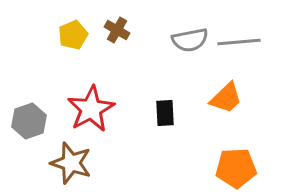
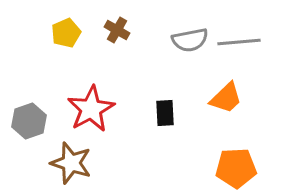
yellow pentagon: moved 7 px left, 2 px up
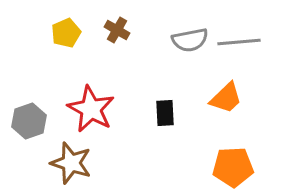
red star: rotated 15 degrees counterclockwise
orange pentagon: moved 3 px left, 1 px up
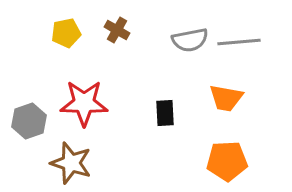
yellow pentagon: rotated 12 degrees clockwise
orange trapezoid: rotated 54 degrees clockwise
red star: moved 7 px left, 6 px up; rotated 27 degrees counterclockwise
orange pentagon: moved 6 px left, 6 px up
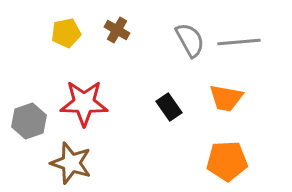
gray semicircle: rotated 108 degrees counterclockwise
black rectangle: moved 4 px right, 6 px up; rotated 32 degrees counterclockwise
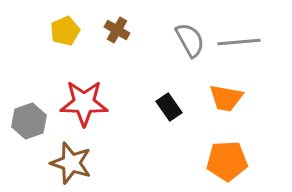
yellow pentagon: moved 1 px left, 2 px up; rotated 12 degrees counterclockwise
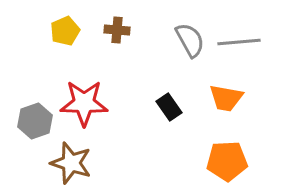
brown cross: rotated 25 degrees counterclockwise
gray hexagon: moved 6 px right
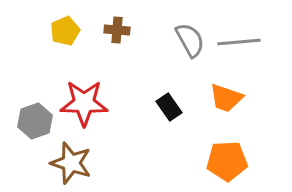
orange trapezoid: rotated 9 degrees clockwise
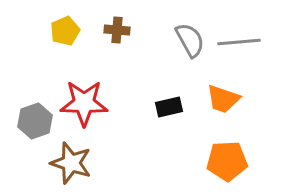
orange trapezoid: moved 3 px left, 1 px down
black rectangle: rotated 68 degrees counterclockwise
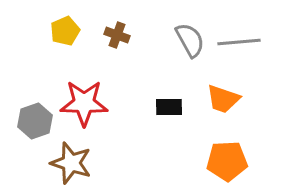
brown cross: moved 5 px down; rotated 15 degrees clockwise
black rectangle: rotated 12 degrees clockwise
